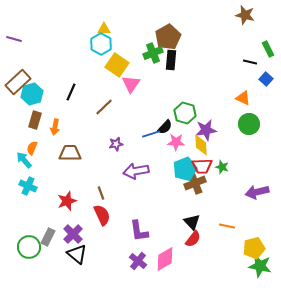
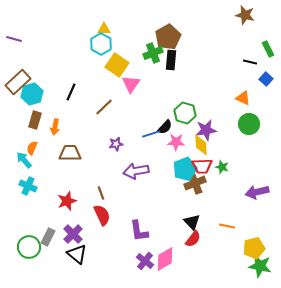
purple cross at (138, 261): moved 7 px right
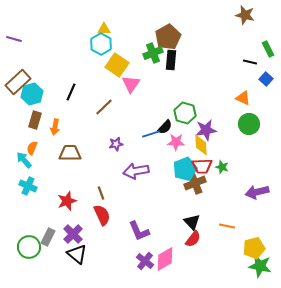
purple L-shape at (139, 231): rotated 15 degrees counterclockwise
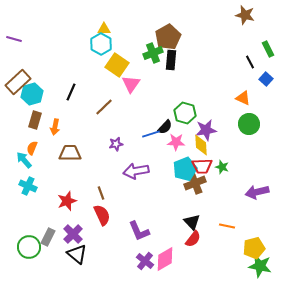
black line at (250, 62): rotated 48 degrees clockwise
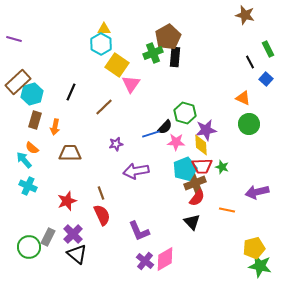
black rectangle at (171, 60): moved 4 px right, 3 px up
orange semicircle at (32, 148): rotated 72 degrees counterclockwise
orange line at (227, 226): moved 16 px up
red semicircle at (193, 239): moved 4 px right, 41 px up
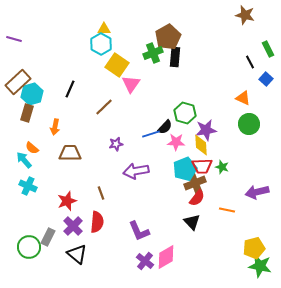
black line at (71, 92): moved 1 px left, 3 px up
brown rectangle at (35, 120): moved 8 px left, 7 px up
red semicircle at (102, 215): moved 5 px left, 7 px down; rotated 30 degrees clockwise
purple cross at (73, 234): moved 8 px up
pink diamond at (165, 259): moved 1 px right, 2 px up
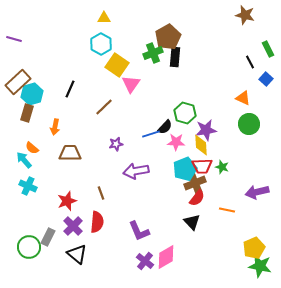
yellow triangle at (104, 29): moved 11 px up
yellow pentagon at (254, 248): rotated 10 degrees counterclockwise
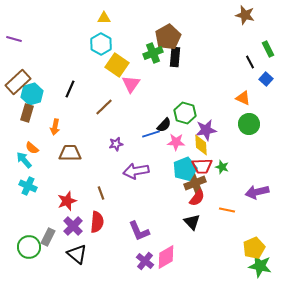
black semicircle at (165, 127): moved 1 px left, 2 px up
